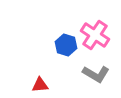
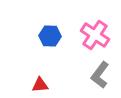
blue hexagon: moved 16 px left, 9 px up; rotated 15 degrees counterclockwise
gray L-shape: moved 4 px right, 1 px down; rotated 96 degrees clockwise
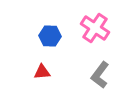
pink cross: moved 7 px up
red triangle: moved 2 px right, 13 px up
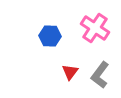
red triangle: moved 28 px right; rotated 48 degrees counterclockwise
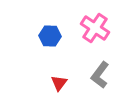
red triangle: moved 11 px left, 11 px down
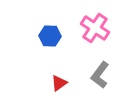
red triangle: rotated 18 degrees clockwise
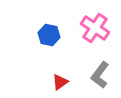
blue hexagon: moved 1 px left, 1 px up; rotated 10 degrees clockwise
red triangle: moved 1 px right, 1 px up
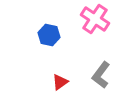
pink cross: moved 9 px up
gray L-shape: moved 1 px right
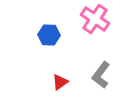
blue hexagon: rotated 10 degrees counterclockwise
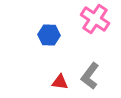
gray L-shape: moved 11 px left, 1 px down
red triangle: rotated 42 degrees clockwise
